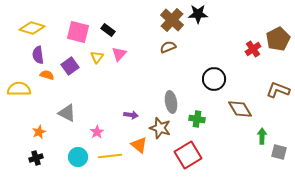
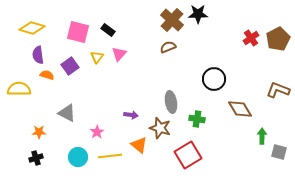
red cross: moved 2 px left, 11 px up
orange star: rotated 24 degrees clockwise
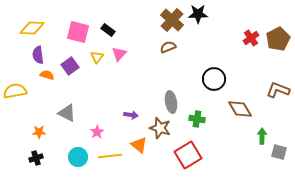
yellow diamond: rotated 15 degrees counterclockwise
yellow semicircle: moved 4 px left, 2 px down; rotated 10 degrees counterclockwise
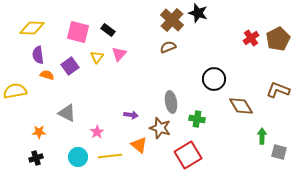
black star: moved 1 px up; rotated 18 degrees clockwise
brown diamond: moved 1 px right, 3 px up
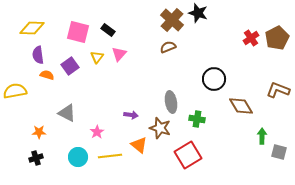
brown pentagon: moved 1 px left, 1 px up
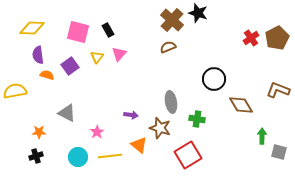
black rectangle: rotated 24 degrees clockwise
brown diamond: moved 1 px up
black cross: moved 2 px up
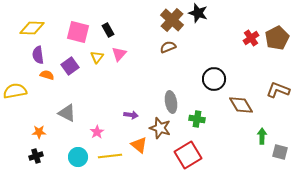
gray square: moved 1 px right
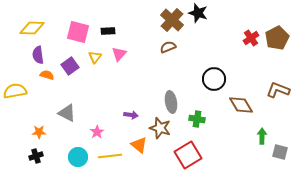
black rectangle: moved 1 px down; rotated 64 degrees counterclockwise
yellow triangle: moved 2 px left
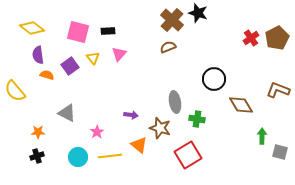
yellow diamond: rotated 35 degrees clockwise
yellow triangle: moved 2 px left, 1 px down; rotated 16 degrees counterclockwise
yellow semicircle: rotated 120 degrees counterclockwise
gray ellipse: moved 4 px right
orange star: moved 1 px left
black cross: moved 1 px right
